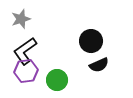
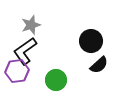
gray star: moved 10 px right, 6 px down
black semicircle: rotated 18 degrees counterclockwise
purple hexagon: moved 9 px left
green circle: moved 1 px left
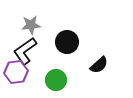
gray star: rotated 12 degrees clockwise
black circle: moved 24 px left, 1 px down
purple hexagon: moved 1 px left, 1 px down
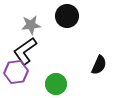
black circle: moved 26 px up
black semicircle: rotated 24 degrees counterclockwise
green circle: moved 4 px down
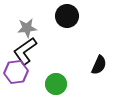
gray star: moved 4 px left, 3 px down
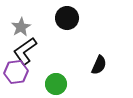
black circle: moved 2 px down
gray star: moved 6 px left, 1 px up; rotated 24 degrees counterclockwise
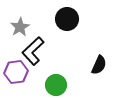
black circle: moved 1 px down
gray star: moved 1 px left
black L-shape: moved 8 px right; rotated 8 degrees counterclockwise
green circle: moved 1 px down
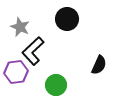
gray star: rotated 18 degrees counterclockwise
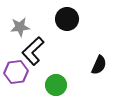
gray star: rotated 30 degrees counterclockwise
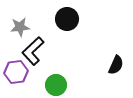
black semicircle: moved 17 px right
